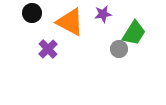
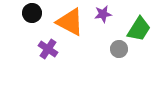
green trapezoid: moved 5 px right, 4 px up
purple cross: rotated 12 degrees counterclockwise
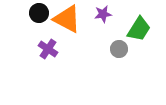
black circle: moved 7 px right
orange triangle: moved 3 px left, 3 px up
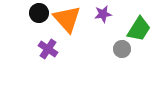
orange triangle: rotated 20 degrees clockwise
gray circle: moved 3 px right
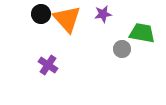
black circle: moved 2 px right, 1 px down
green trapezoid: moved 3 px right, 4 px down; rotated 112 degrees counterclockwise
purple cross: moved 16 px down
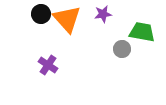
green trapezoid: moved 1 px up
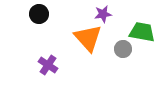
black circle: moved 2 px left
orange triangle: moved 21 px right, 19 px down
gray circle: moved 1 px right
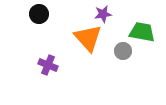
gray circle: moved 2 px down
purple cross: rotated 12 degrees counterclockwise
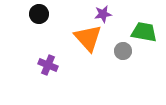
green trapezoid: moved 2 px right
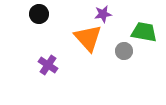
gray circle: moved 1 px right
purple cross: rotated 12 degrees clockwise
